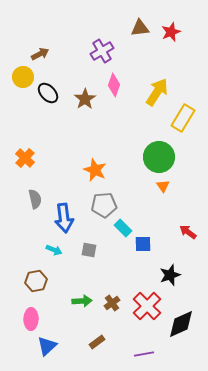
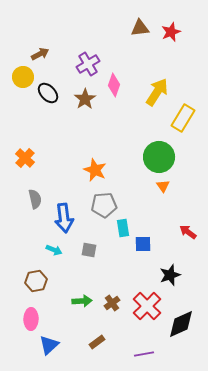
purple cross: moved 14 px left, 13 px down
cyan rectangle: rotated 36 degrees clockwise
blue triangle: moved 2 px right, 1 px up
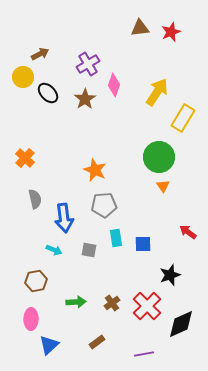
cyan rectangle: moved 7 px left, 10 px down
green arrow: moved 6 px left, 1 px down
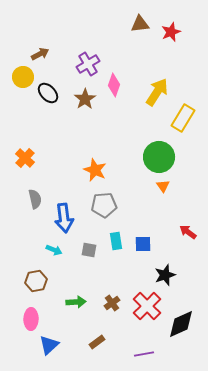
brown triangle: moved 4 px up
cyan rectangle: moved 3 px down
black star: moved 5 px left
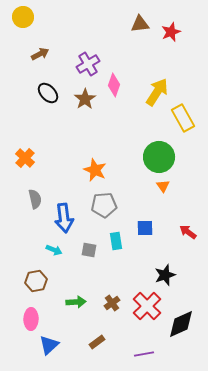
yellow circle: moved 60 px up
yellow rectangle: rotated 60 degrees counterclockwise
blue square: moved 2 px right, 16 px up
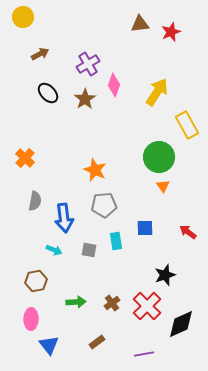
yellow rectangle: moved 4 px right, 7 px down
gray semicircle: moved 2 px down; rotated 24 degrees clockwise
blue triangle: rotated 25 degrees counterclockwise
